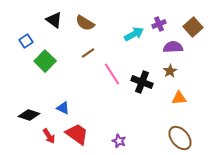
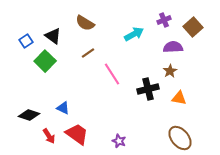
black triangle: moved 1 px left, 16 px down
purple cross: moved 5 px right, 4 px up
black cross: moved 6 px right, 7 px down; rotated 35 degrees counterclockwise
orange triangle: rotated 14 degrees clockwise
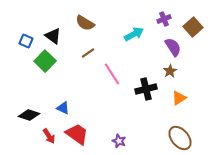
purple cross: moved 1 px up
blue square: rotated 32 degrees counterclockwise
purple semicircle: rotated 60 degrees clockwise
black cross: moved 2 px left
orange triangle: rotated 42 degrees counterclockwise
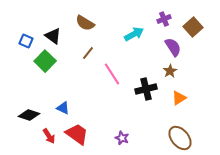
brown line: rotated 16 degrees counterclockwise
purple star: moved 3 px right, 3 px up
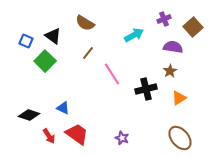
cyan arrow: moved 1 px down
purple semicircle: rotated 48 degrees counterclockwise
